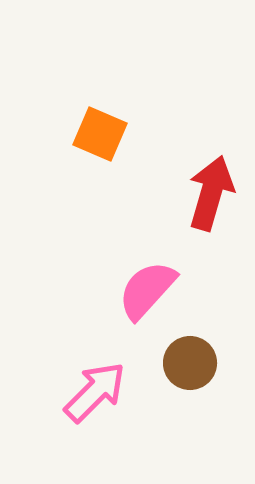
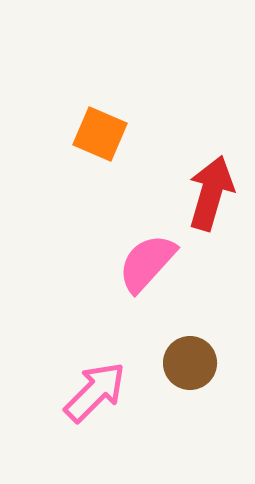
pink semicircle: moved 27 px up
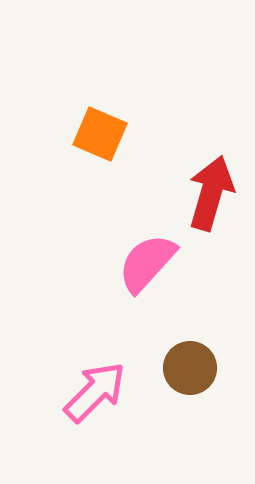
brown circle: moved 5 px down
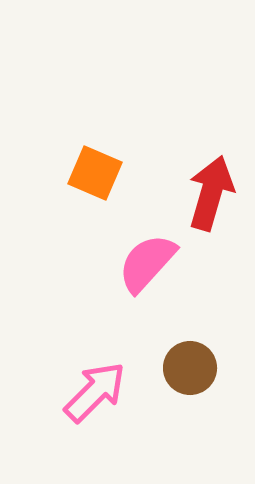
orange square: moved 5 px left, 39 px down
